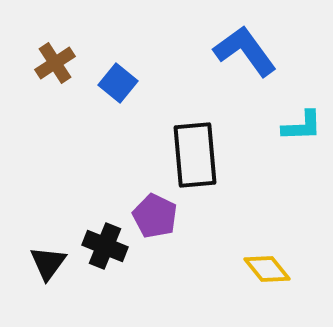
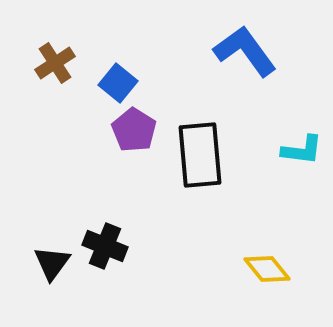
cyan L-shape: moved 24 px down; rotated 9 degrees clockwise
black rectangle: moved 5 px right
purple pentagon: moved 21 px left, 86 px up; rotated 6 degrees clockwise
black triangle: moved 4 px right
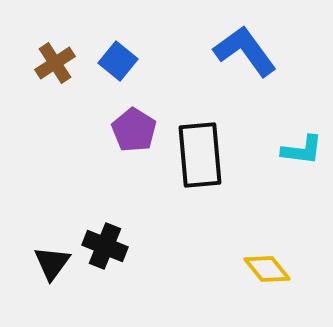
blue square: moved 22 px up
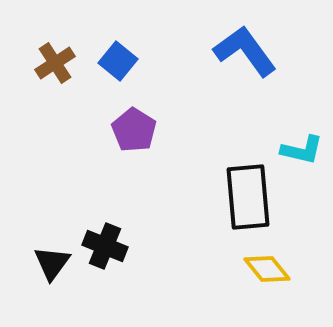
cyan L-shape: rotated 6 degrees clockwise
black rectangle: moved 48 px right, 42 px down
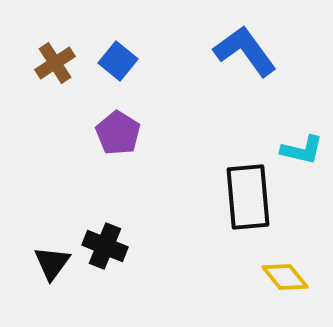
purple pentagon: moved 16 px left, 3 px down
yellow diamond: moved 18 px right, 8 px down
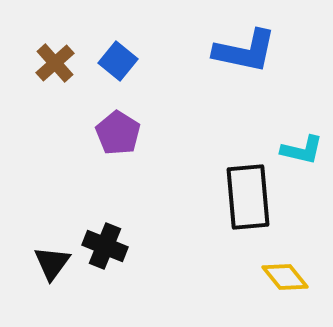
blue L-shape: rotated 138 degrees clockwise
brown cross: rotated 9 degrees counterclockwise
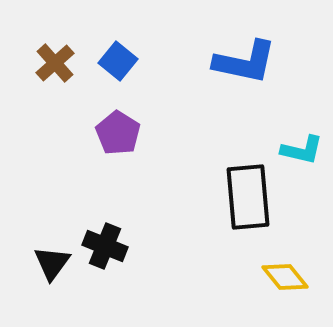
blue L-shape: moved 11 px down
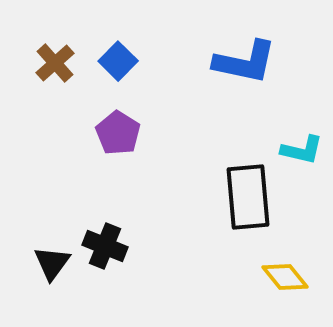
blue square: rotated 6 degrees clockwise
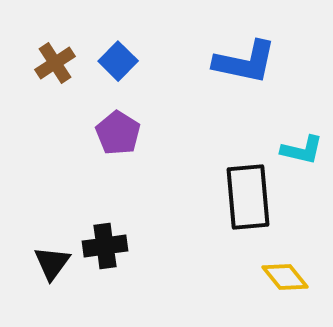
brown cross: rotated 9 degrees clockwise
black cross: rotated 30 degrees counterclockwise
